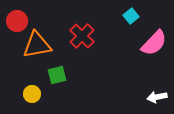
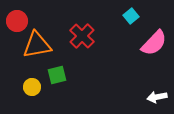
yellow circle: moved 7 px up
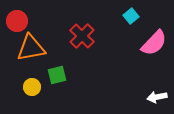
orange triangle: moved 6 px left, 3 px down
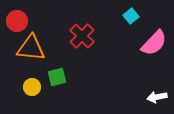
orange triangle: rotated 16 degrees clockwise
green square: moved 2 px down
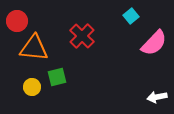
orange triangle: moved 3 px right
